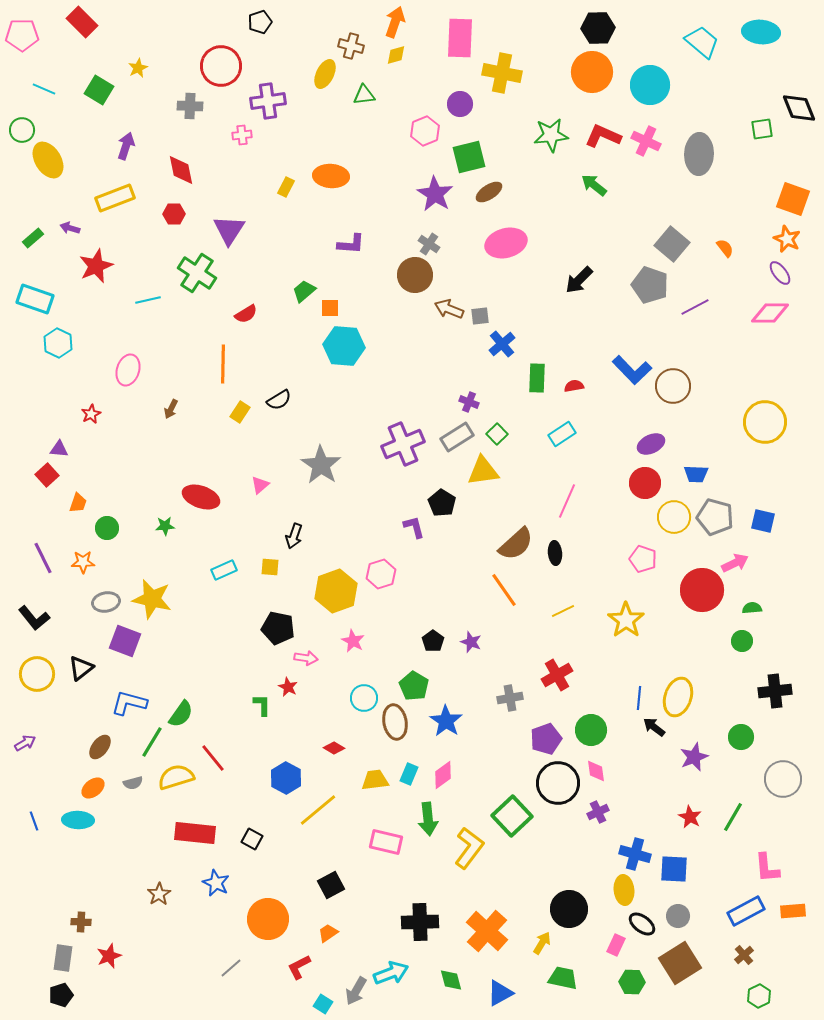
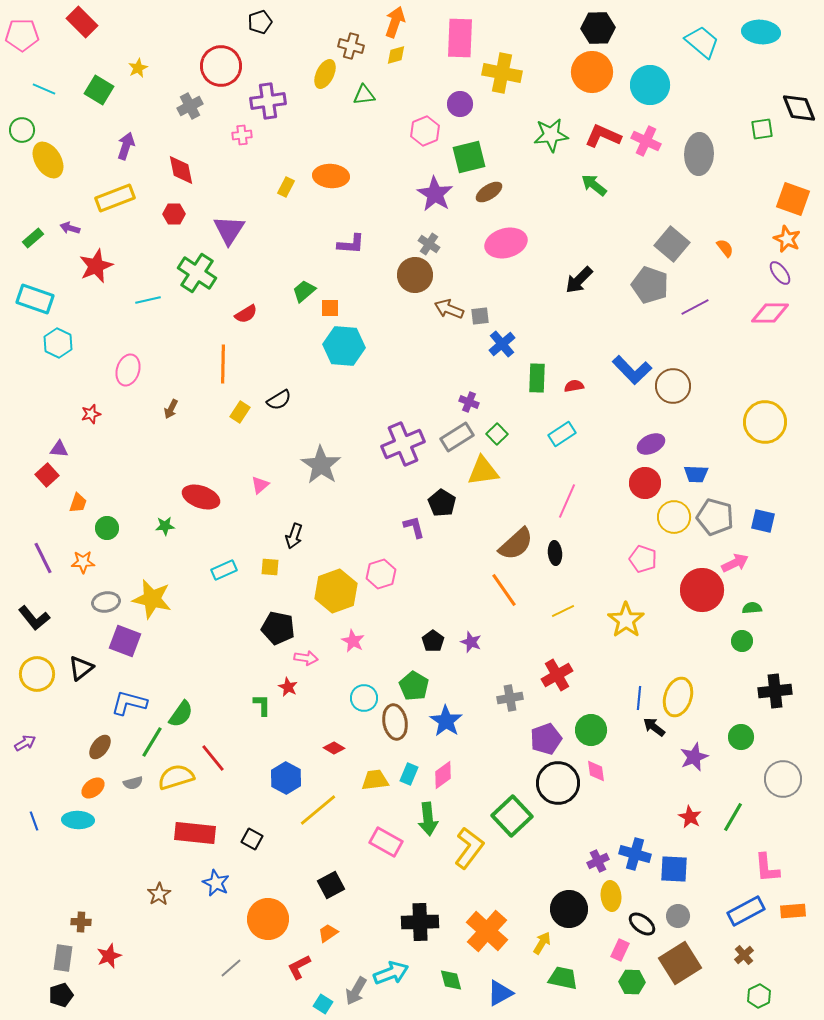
gray cross at (190, 106): rotated 30 degrees counterclockwise
red star at (91, 414): rotated 12 degrees clockwise
purple cross at (598, 812): moved 49 px down
pink rectangle at (386, 842): rotated 16 degrees clockwise
yellow ellipse at (624, 890): moved 13 px left, 6 px down
pink rectangle at (616, 945): moved 4 px right, 5 px down
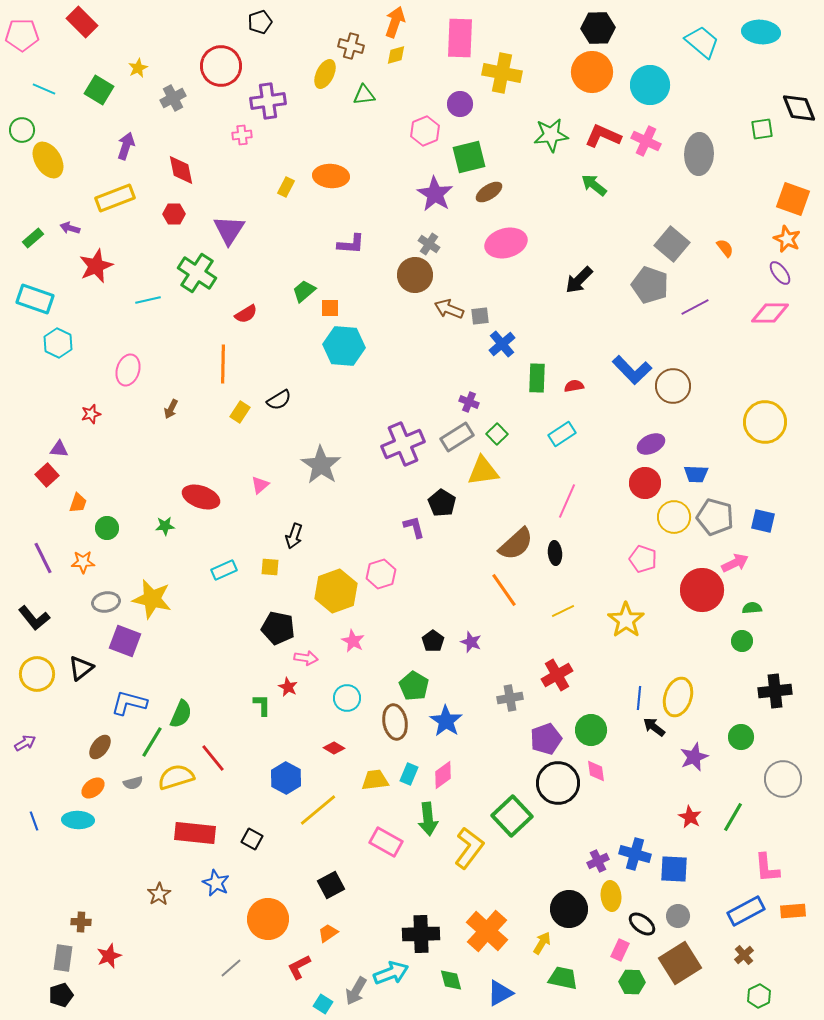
gray cross at (190, 106): moved 17 px left, 8 px up
cyan circle at (364, 698): moved 17 px left
green semicircle at (181, 714): rotated 12 degrees counterclockwise
black cross at (420, 922): moved 1 px right, 12 px down
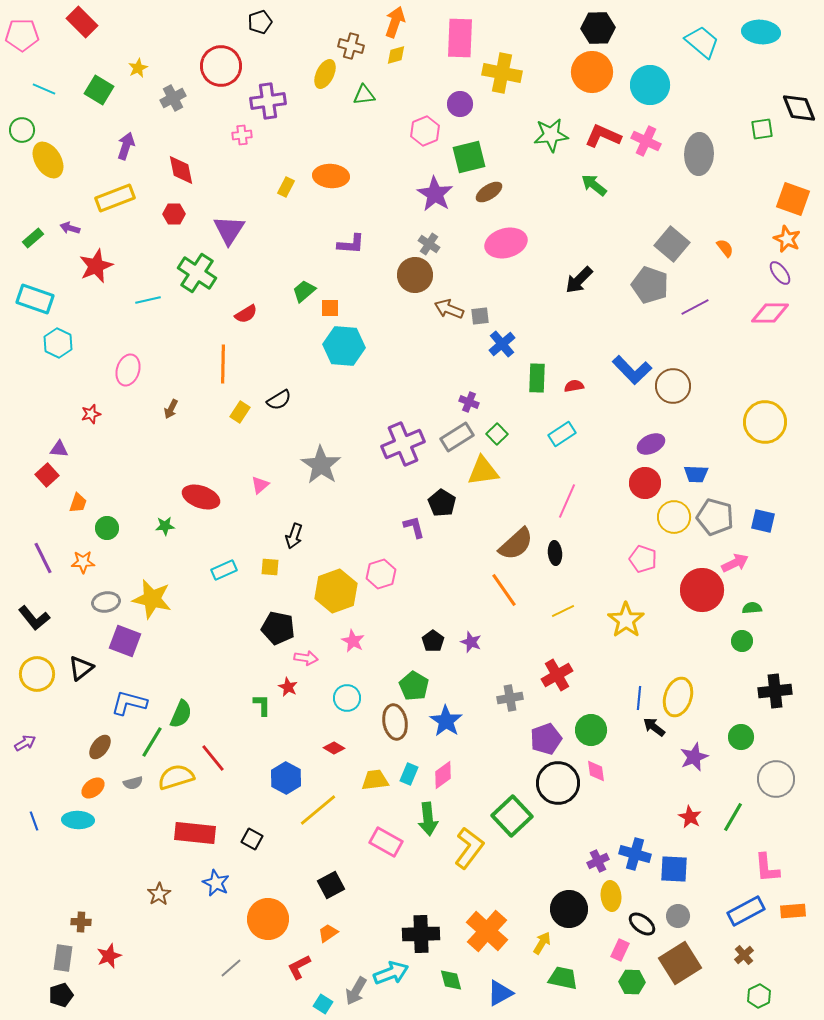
gray circle at (783, 779): moved 7 px left
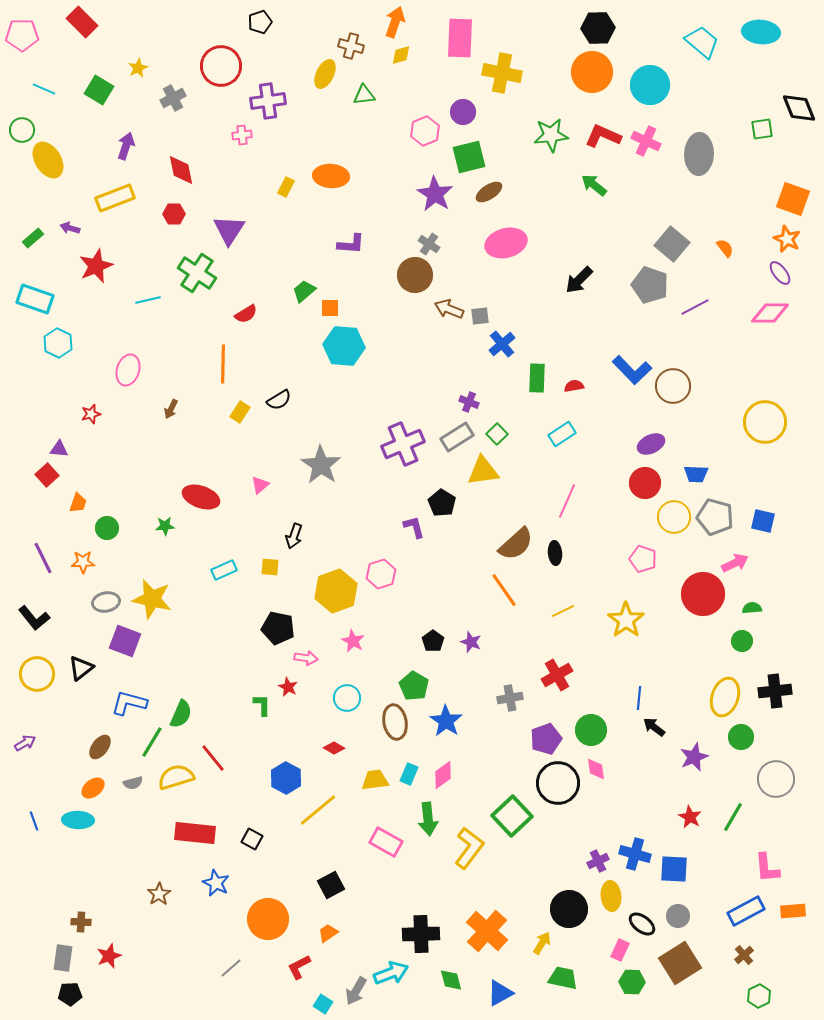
yellow diamond at (396, 55): moved 5 px right
purple circle at (460, 104): moved 3 px right, 8 px down
red circle at (702, 590): moved 1 px right, 4 px down
yellow ellipse at (678, 697): moved 47 px right
pink diamond at (596, 771): moved 2 px up
black pentagon at (61, 995): moved 9 px right, 1 px up; rotated 15 degrees clockwise
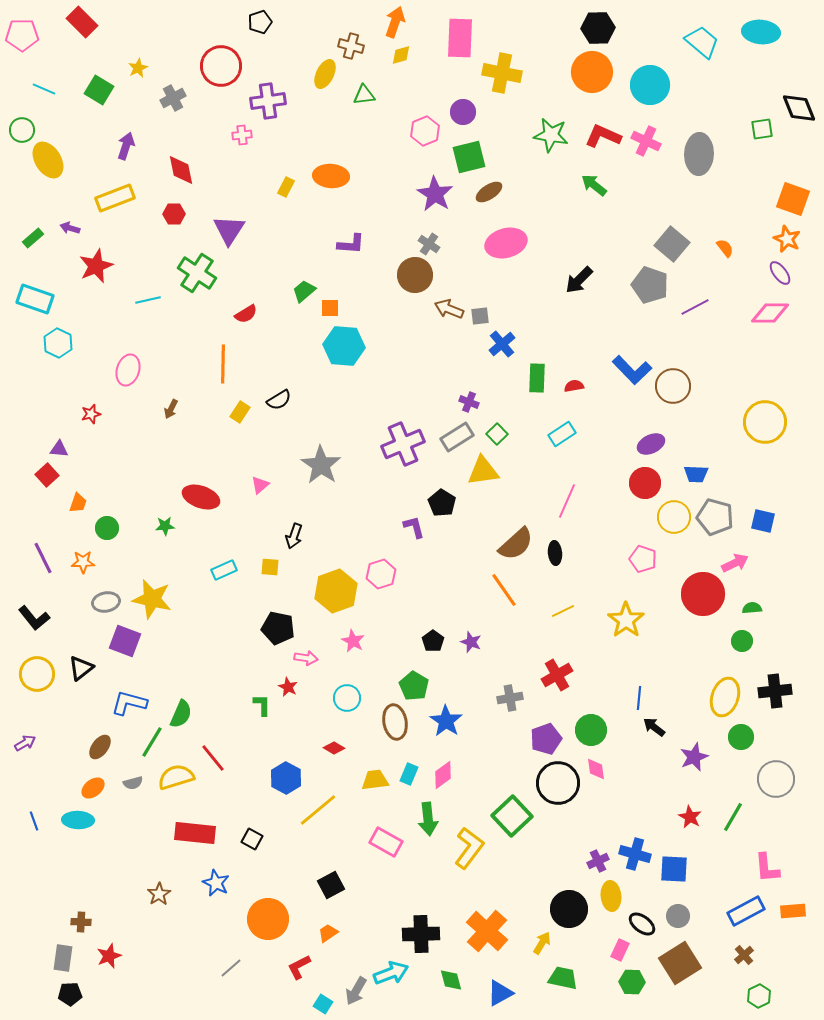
green star at (551, 135): rotated 16 degrees clockwise
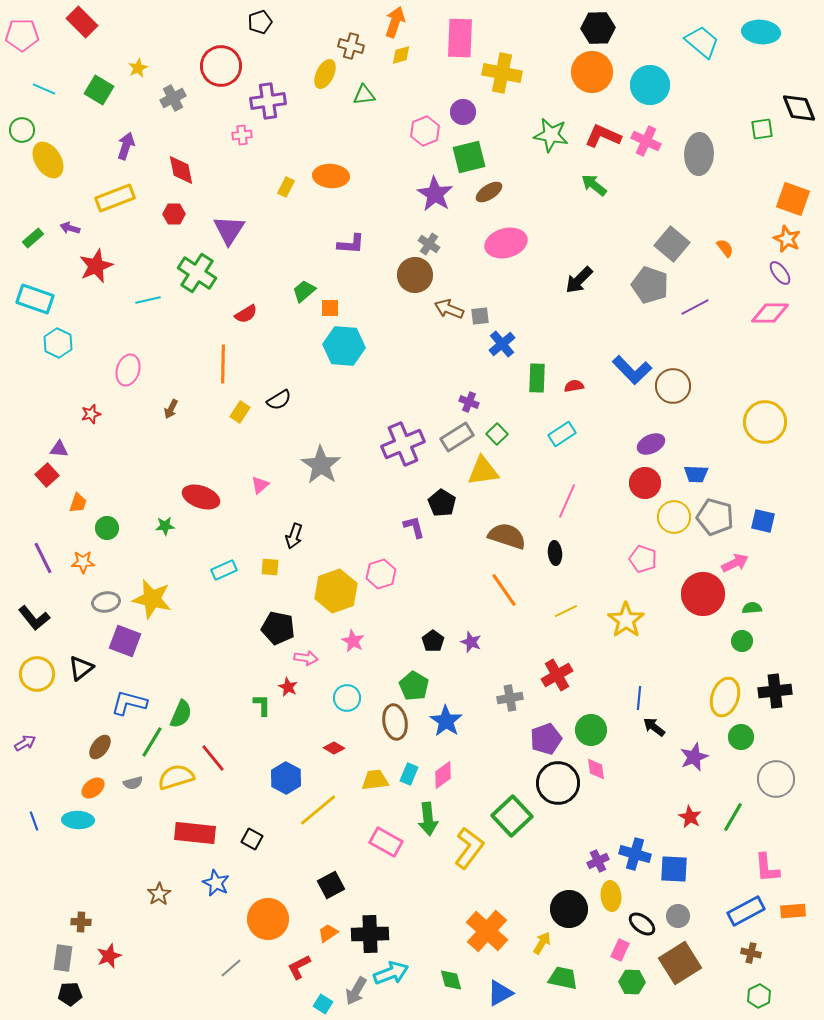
brown semicircle at (516, 544): moved 9 px left, 8 px up; rotated 120 degrees counterclockwise
yellow line at (563, 611): moved 3 px right
black cross at (421, 934): moved 51 px left
brown cross at (744, 955): moved 7 px right, 2 px up; rotated 36 degrees counterclockwise
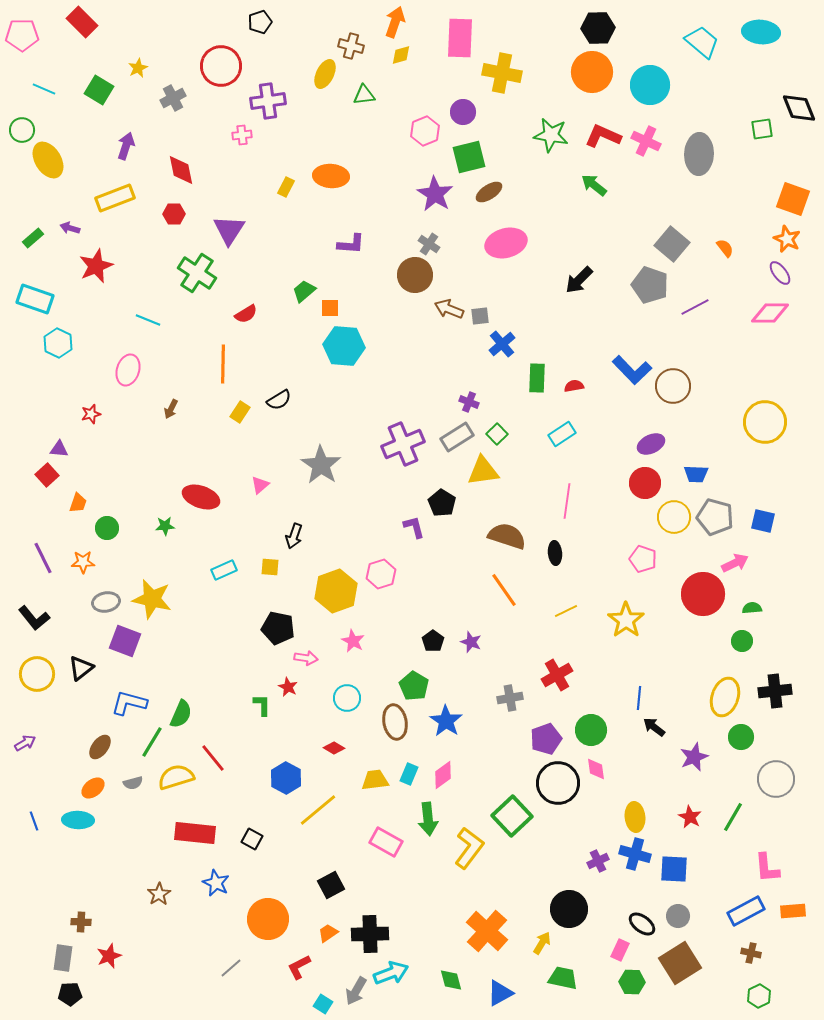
cyan line at (148, 300): moved 20 px down; rotated 35 degrees clockwise
pink line at (567, 501): rotated 16 degrees counterclockwise
yellow ellipse at (611, 896): moved 24 px right, 79 px up
